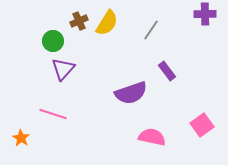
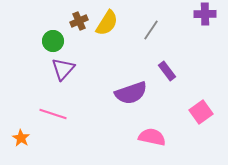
pink square: moved 1 px left, 13 px up
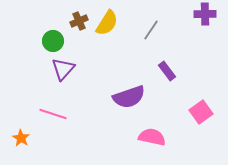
purple semicircle: moved 2 px left, 4 px down
